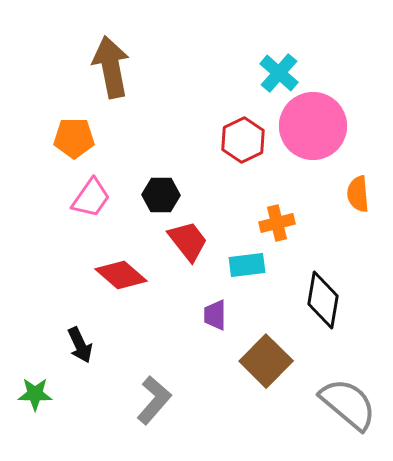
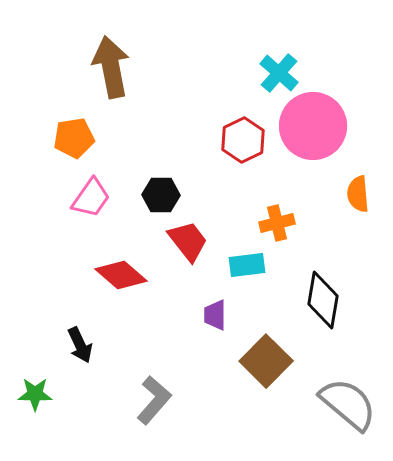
orange pentagon: rotated 9 degrees counterclockwise
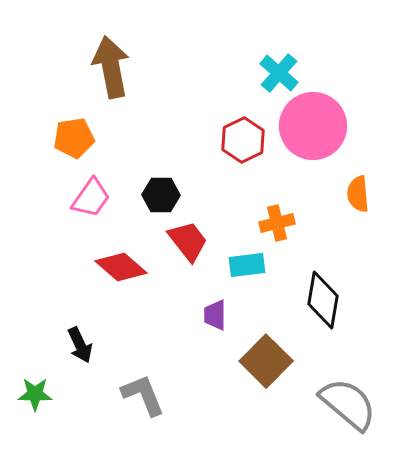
red diamond: moved 8 px up
gray L-shape: moved 11 px left, 5 px up; rotated 63 degrees counterclockwise
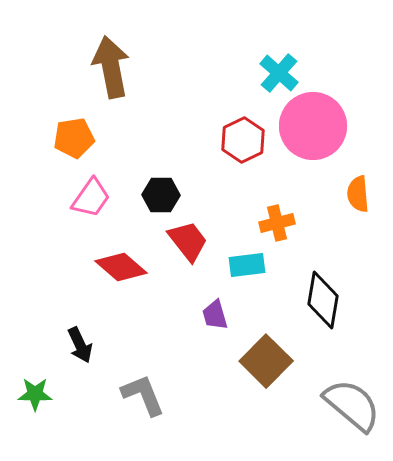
purple trapezoid: rotated 16 degrees counterclockwise
gray semicircle: moved 4 px right, 1 px down
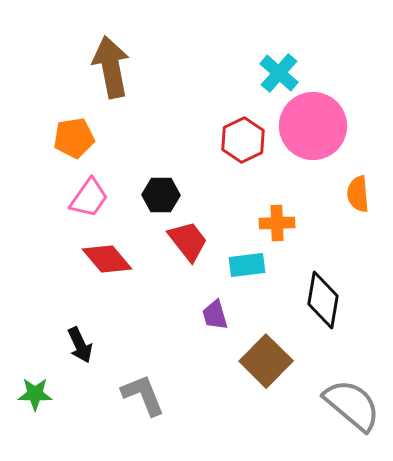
pink trapezoid: moved 2 px left
orange cross: rotated 12 degrees clockwise
red diamond: moved 14 px left, 8 px up; rotated 9 degrees clockwise
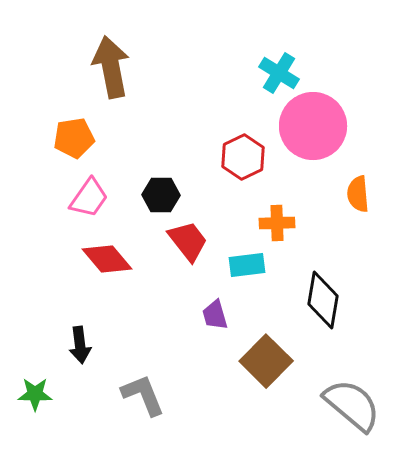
cyan cross: rotated 9 degrees counterclockwise
red hexagon: moved 17 px down
black arrow: rotated 18 degrees clockwise
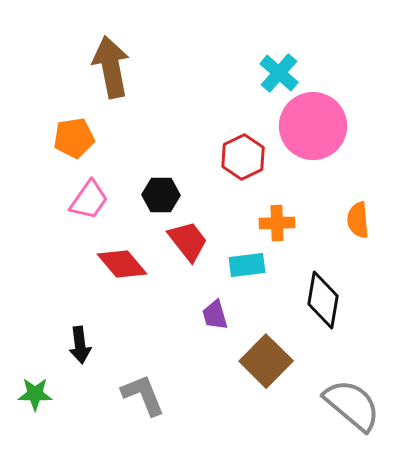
cyan cross: rotated 9 degrees clockwise
orange semicircle: moved 26 px down
pink trapezoid: moved 2 px down
red diamond: moved 15 px right, 5 px down
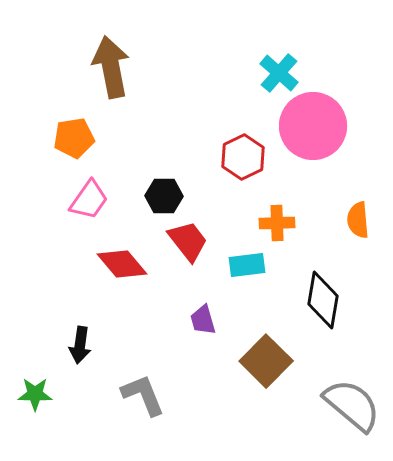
black hexagon: moved 3 px right, 1 px down
purple trapezoid: moved 12 px left, 5 px down
black arrow: rotated 15 degrees clockwise
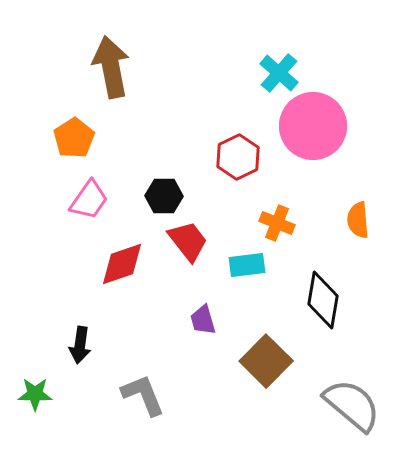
orange pentagon: rotated 24 degrees counterclockwise
red hexagon: moved 5 px left
orange cross: rotated 24 degrees clockwise
red diamond: rotated 69 degrees counterclockwise
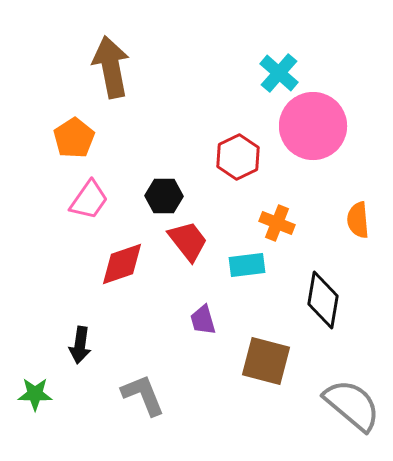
brown square: rotated 30 degrees counterclockwise
